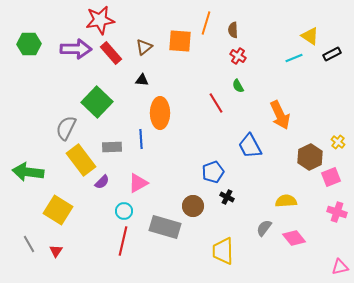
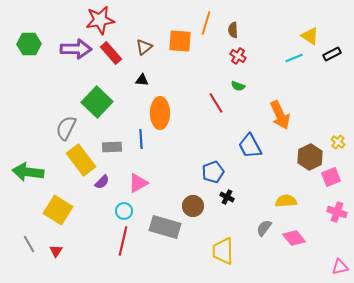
green semicircle at (238, 86): rotated 40 degrees counterclockwise
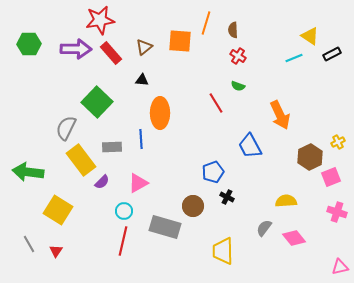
yellow cross at (338, 142): rotated 24 degrees clockwise
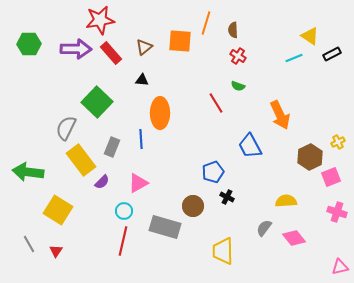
gray rectangle at (112, 147): rotated 66 degrees counterclockwise
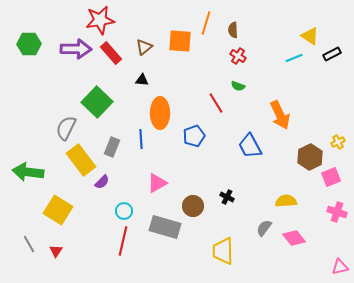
blue pentagon at (213, 172): moved 19 px left, 36 px up
pink triangle at (138, 183): moved 19 px right
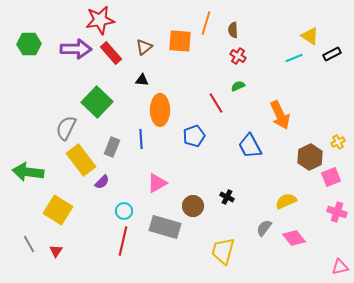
green semicircle at (238, 86): rotated 136 degrees clockwise
orange ellipse at (160, 113): moved 3 px up
yellow semicircle at (286, 201): rotated 20 degrees counterclockwise
yellow trapezoid at (223, 251): rotated 16 degrees clockwise
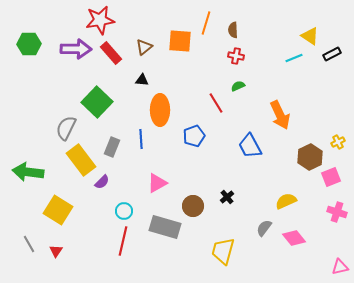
red cross at (238, 56): moved 2 px left; rotated 21 degrees counterclockwise
black cross at (227, 197): rotated 24 degrees clockwise
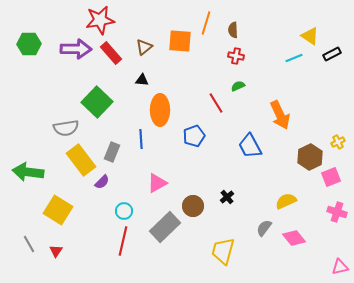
gray semicircle at (66, 128): rotated 125 degrees counterclockwise
gray rectangle at (112, 147): moved 5 px down
gray rectangle at (165, 227): rotated 60 degrees counterclockwise
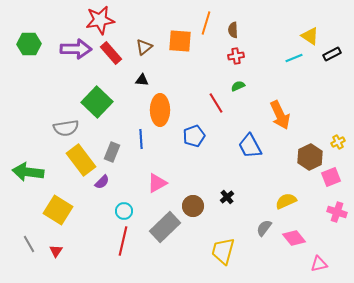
red cross at (236, 56): rotated 21 degrees counterclockwise
pink triangle at (340, 267): moved 21 px left, 3 px up
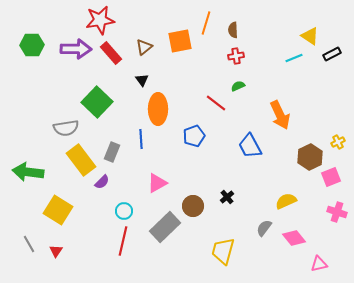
orange square at (180, 41): rotated 15 degrees counterclockwise
green hexagon at (29, 44): moved 3 px right, 1 px down
black triangle at (142, 80): rotated 48 degrees clockwise
red line at (216, 103): rotated 20 degrees counterclockwise
orange ellipse at (160, 110): moved 2 px left, 1 px up
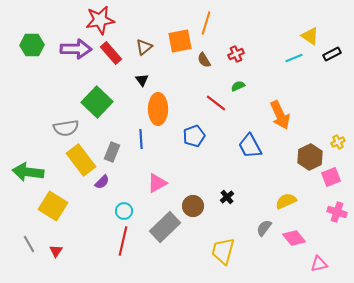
brown semicircle at (233, 30): moved 29 px left, 30 px down; rotated 28 degrees counterclockwise
red cross at (236, 56): moved 2 px up; rotated 14 degrees counterclockwise
yellow square at (58, 210): moved 5 px left, 4 px up
